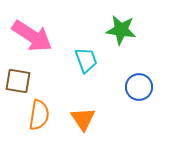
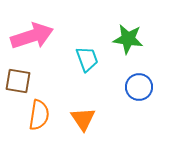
green star: moved 7 px right, 9 px down
pink arrow: rotated 51 degrees counterclockwise
cyan trapezoid: moved 1 px right, 1 px up
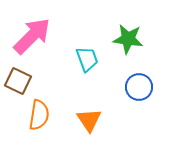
pink arrow: rotated 27 degrees counterclockwise
brown square: rotated 16 degrees clockwise
orange triangle: moved 6 px right, 1 px down
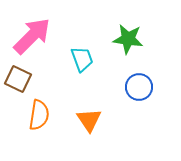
cyan trapezoid: moved 5 px left
brown square: moved 2 px up
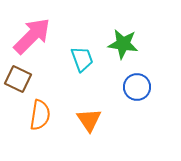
green star: moved 5 px left, 5 px down
blue circle: moved 2 px left
orange semicircle: moved 1 px right
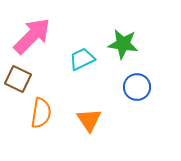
cyan trapezoid: rotated 96 degrees counterclockwise
orange semicircle: moved 1 px right, 2 px up
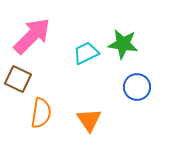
cyan trapezoid: moved 4 px right, 6 px up
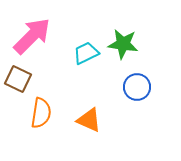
orange triangle: rotated 32 degrees counterclockwise
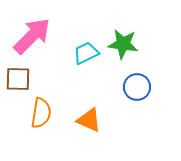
brown square: rotated 24 degrees counterclockwise
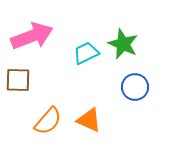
pink arrow: rotated 24 degrees clockwise
green star: rotated 16 degrees clockwise
brown square: moved 1 px down
blue circle: moved 2 px left
orange semicircle: moved 7 px right, 8 px down; rotated 32 degrees clockwise
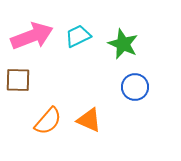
cyan trapezoid: moved 8 px left, 17 px up
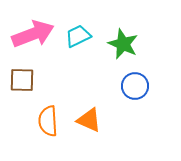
pink arrow: moved 1 px right, 2 px up
brown square: moved 4 px right
blue circle: moved 1 px up
orange semicircle: rotated 136 degrees clockwise
